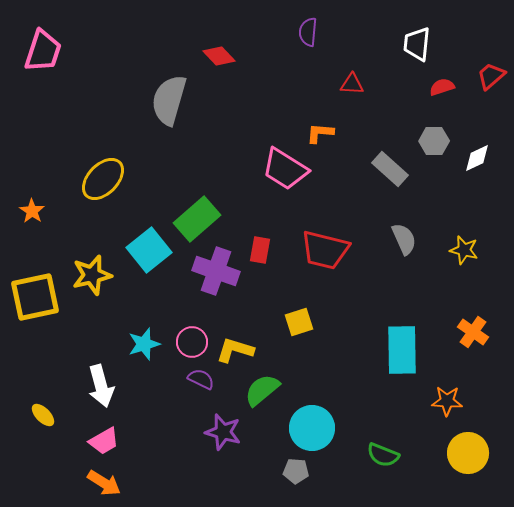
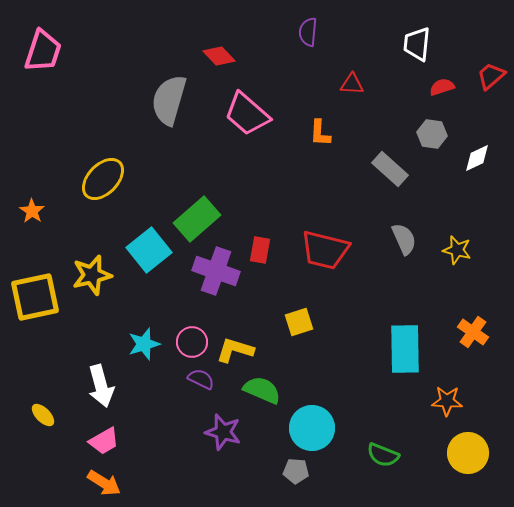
orange L-shape at (320, 133): rotated 92 degrees counterclockwise
gray hexagon at (434, 141): moved 2 px left, 7 px up; rotated 8 degrees clockwise
pink trapezoid at (285, 169): moved 38 px left, 55 px up; rotated 9 degrees clockwise
yellow star at (464, 250): moved 7 px left
cyan rectangle at (402, 350): moved 3 px right, 1 px up
green semicircle at (262, 390): rotated 63 degrees clockwise
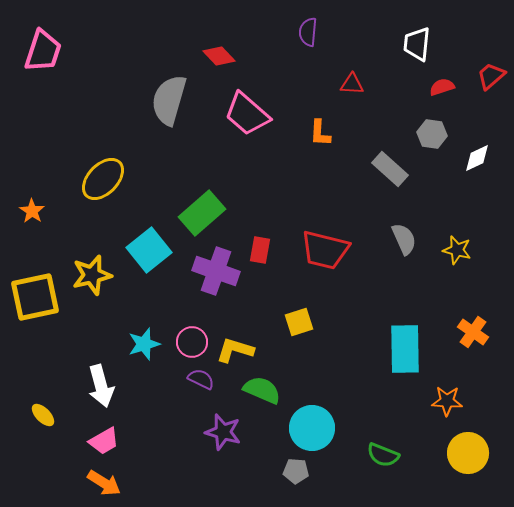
green rectangle at (197, 219): moved 5 px right, 6 px up
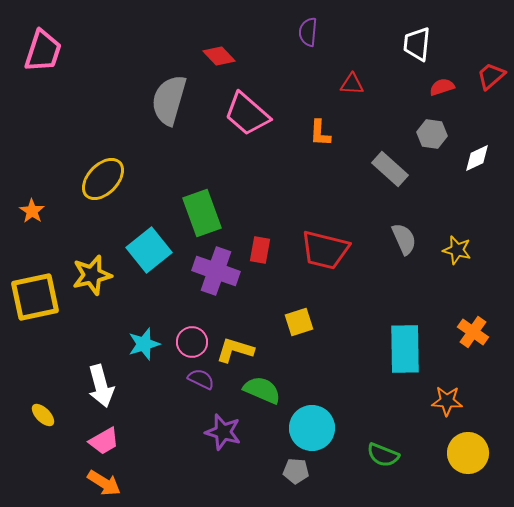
green rectangle at (202, 213): rotated 69 degrees counterclockwise
